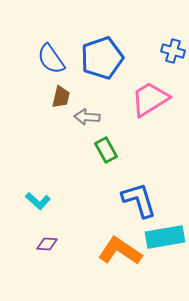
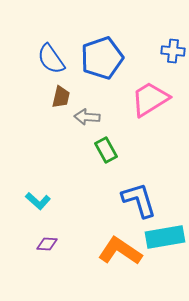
blue cross: rotated 10 degrees counterclockwise
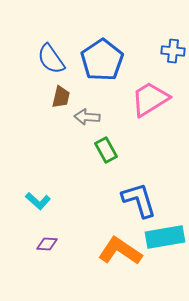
blue pentagon: moved 2 px down; rotated 15 degrees counterclockwise
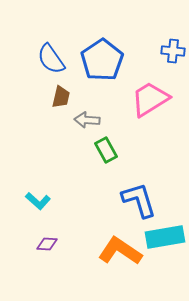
gray arrow: moved 3 px down
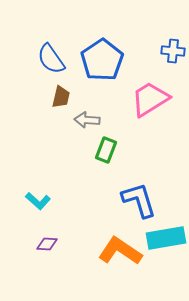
green rectangle: rotated 50 degrees clockwise
cyan rectangle: moved 1 px right, 1 px down
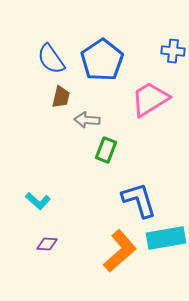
orange L-shape: rotated 105 degrees clockwise
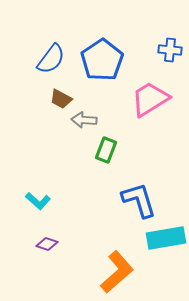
blue cross: moved 3 px left, 1 px up
blue semicircle: rotated 108 degrees counterclockwise
brown trapezoid: moved 2 px down; rotated 105 degrees clockwise
gray arrow: moved 3 px left
purple diamond: rotated 15 degrees clockwise
orange L-shape: moved 3 px left, 21 px down
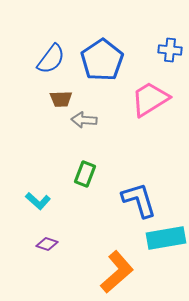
brown trapezoid: rotated 30 degrees counterclockwise
green rectangle: moved 21 px left, 24 px down
